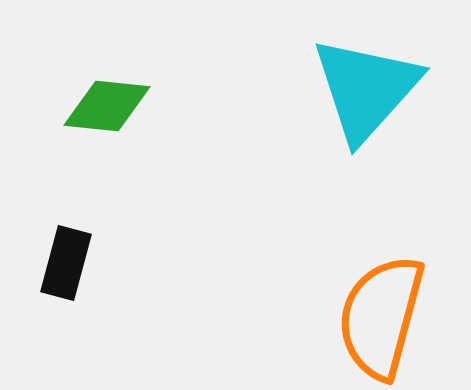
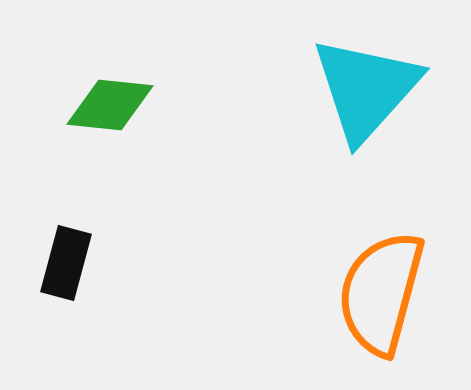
green diamond: moved 3 px right, 1 px up
orange semicircle: moved 24 px up
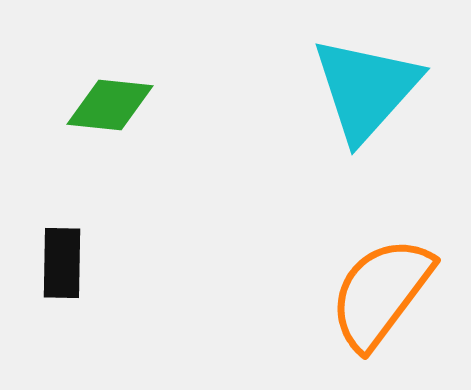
black rectangle: moved 4 px left; rotated 14 degrees counterclockwise
orange semicircle: rotated 22 degrees clockwise
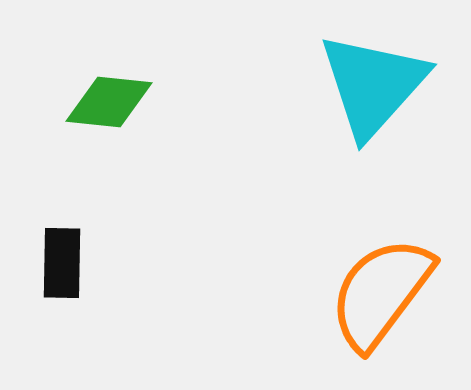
cyan triangle: moved 7 px right, 4 px up
green diamond: moved 1 px left, 3 px up
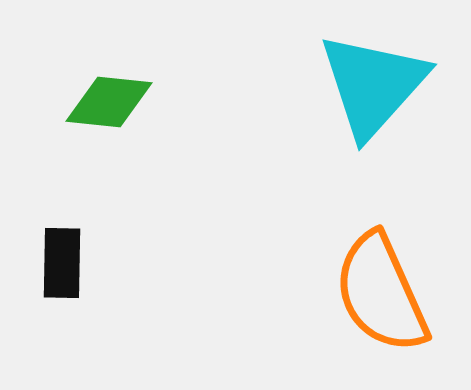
orange semicircle: rotated 61 degrees counterclockwise
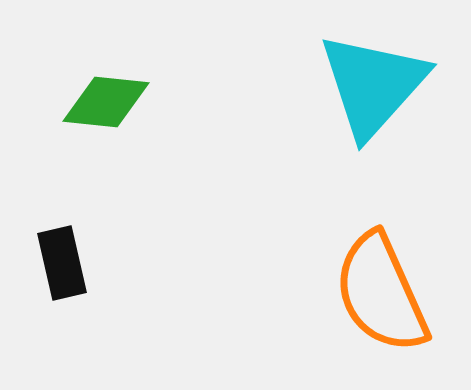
green diamond: moved 3 px left
black rectangle: rotated 14 degrees counterclockwise
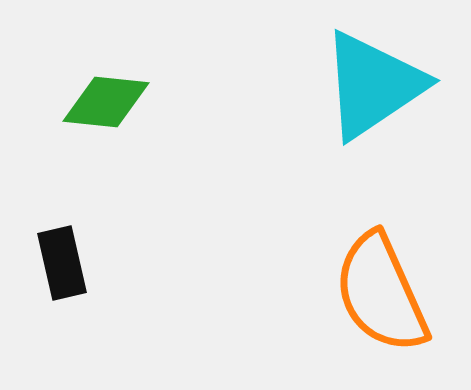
cyan triangle: rotated 14 degrees clockwise
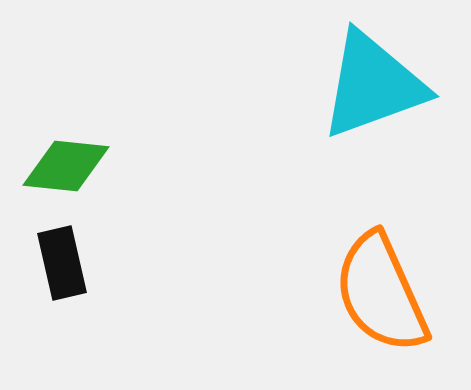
cyan triangle: rotated 14 degrees clockwise
green diamond: moved 40 px left, 64 px down
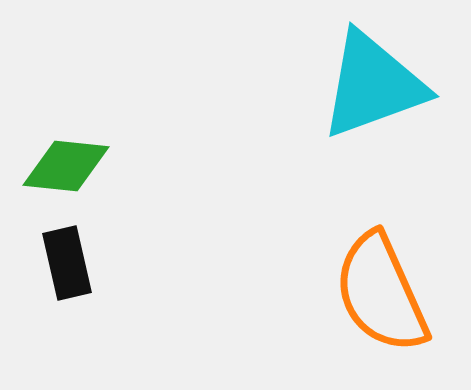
black rectangle: moved 5 px right
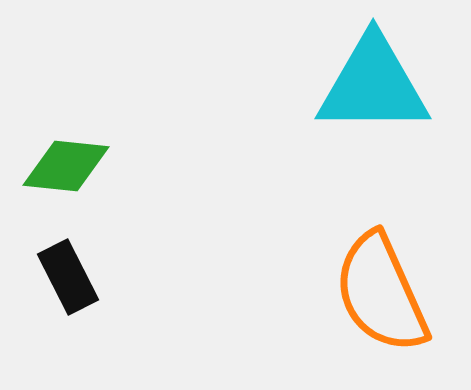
cyan triangle: rotated 20 degrees clockwise
black rectangle: moved 1 px right, 14 px down; rotated 14 degrees counterclockwise
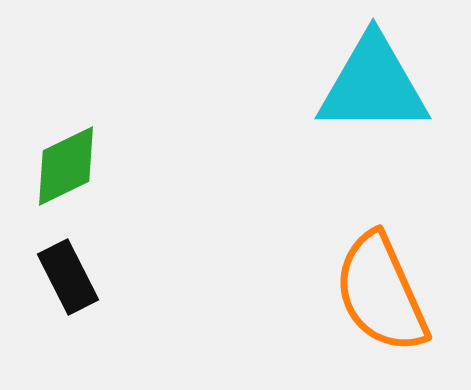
green diamond: rotated 32 degrees counterclockwise
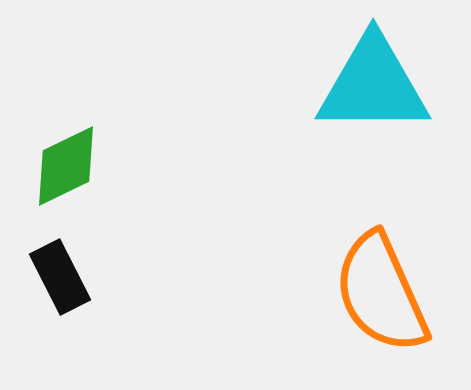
black rectangle: moved 8 px left
